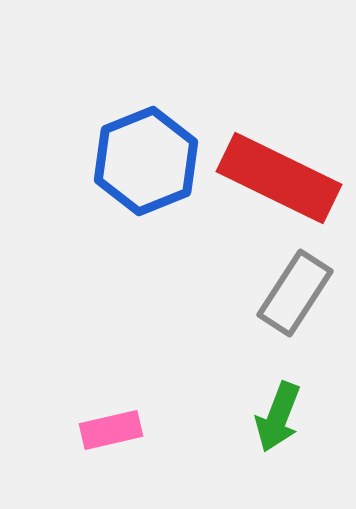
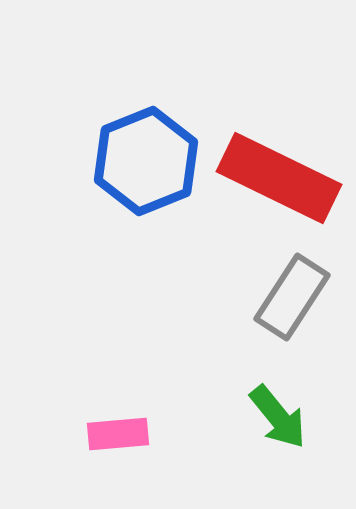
gray rectangle: moved 3 px left, 4 px down
green arrow: rotated 60 degrees counterclockwise
pink rectangle: moved 7 px right, 4 px down; rotated 8 degrees clockwise
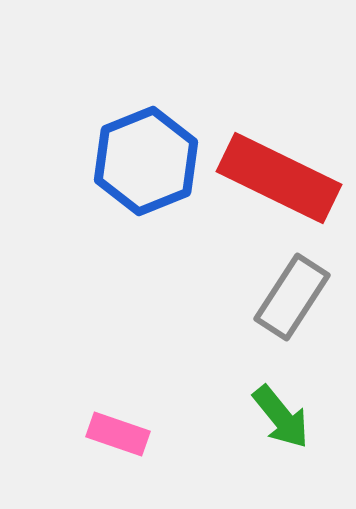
green arrow: moved 3 px right
pink rectangle: rotated 24 degrees clockwise
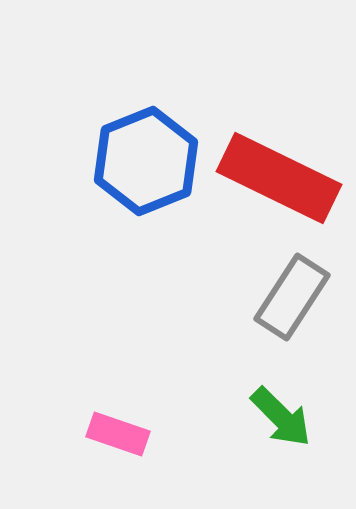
green arrow: rotated 6 degrees counterclockwise
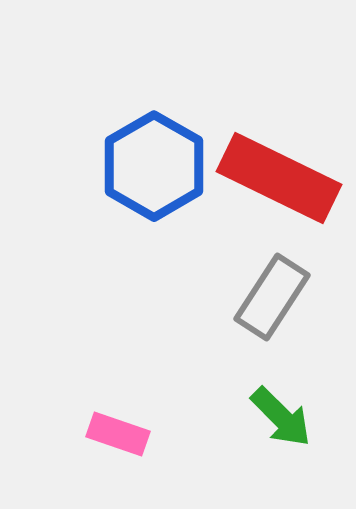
blue hexagon: moved 8 px right, 5 px down; rotated 8 degrees counterclockwise
gray rectangle: moved 20 px left
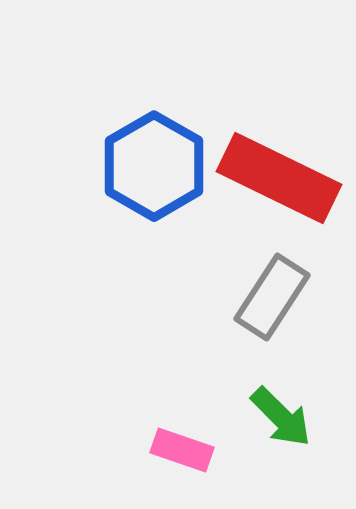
pink rectangle: moved 64 px right, 16 px down
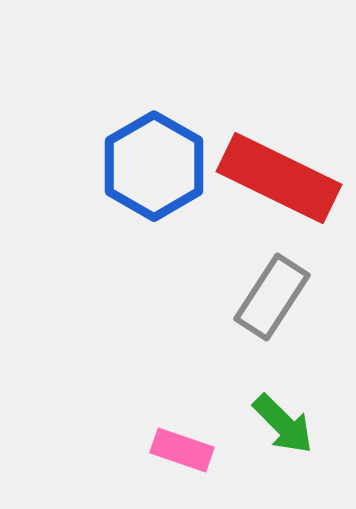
green arrow: moved 2 px right, 7 px down
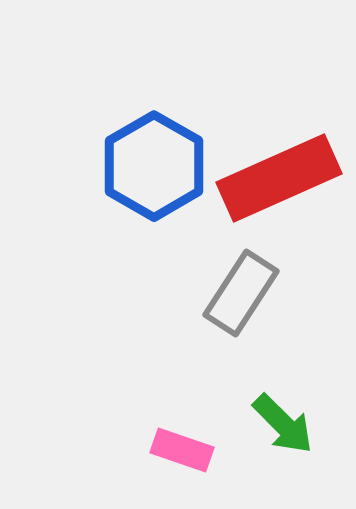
red rectangle: rotated 50 degrees counterclockwise
gray rectangle: moved 31 px left, 4 px up
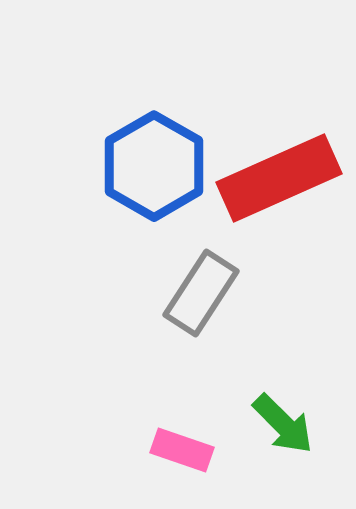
gray rectangle: moved 40 px left
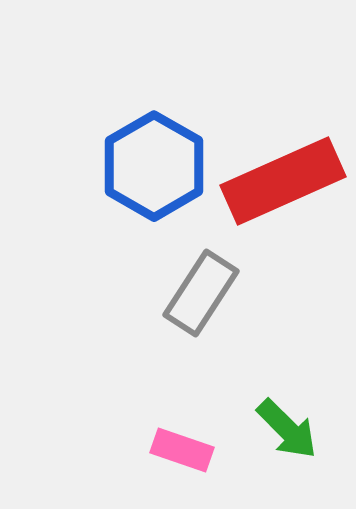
red rectangle: moved 4 px right, 3 px down
green arrow: moved 4 px right, 5 px down
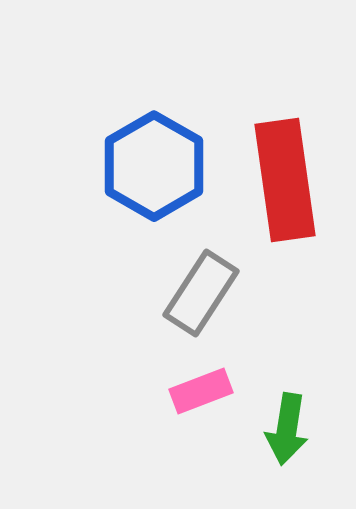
red rectangle: moved 2 px right, 1 px up; rotated 74 degrees counterclockwise
green arrow: rotated 54 degrees clockwise
pink rectangle: moved 19 px right, 59 px up; rotated 40 degrees counterclockwise
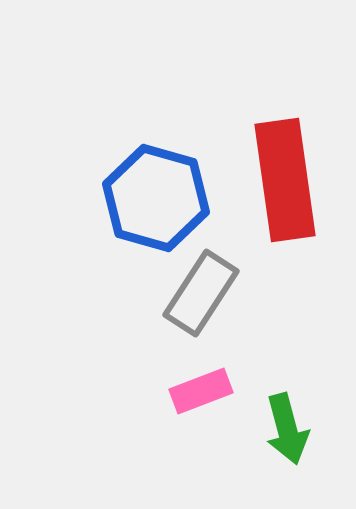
blue hexagon: moved 2 px right, 32 px down; rotated 14 degrees counterclockwise
green arrow: rotated 24 degrees counterclockwise
